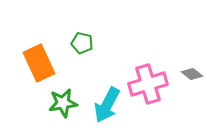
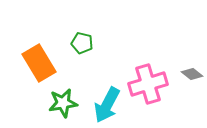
orange rectangle: rotated 6 degrees counterclockwise
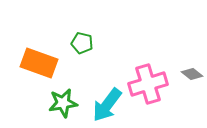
orange rectangle: rotated 39 degrees counterclockwise
cyan arrow: rotated 9 degrees clockwise
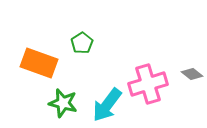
green pentagon: rotated 25 degrees clockwise
green star: rotated 24 degrees clockwise
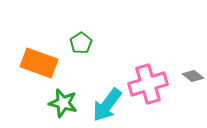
green pentagon: moved 1 px left
gray diamond: moved 1 px right, 2 px down
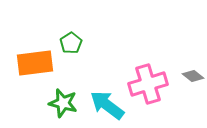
green pentagon: moved 10 px left
orange rectangle: moved 4 px left; rotated 27 degrees counterclockwise
cyan arrow: rotated 90 degrees clockwise
